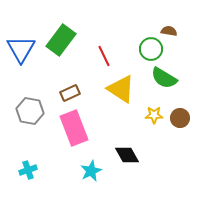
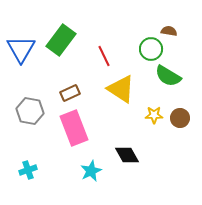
green semicircle: moved 4 px right, 2 px up
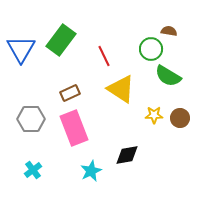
gray hexagon: moved 1 px right, 8 px down; rotated 12 degrees counterclockwise
black diamond: rotated 70 degrees counterclockwise
cyan cross: moved 5 px right; rotated 18 degrees counterclockwise
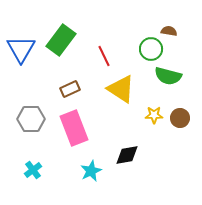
green semicircle: rotated 16 degrees counterclockwise
brown rectangle: moved 4 px up
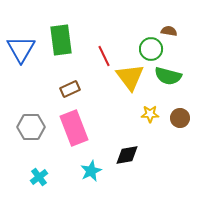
green rectangle: rotated 44 degrees counterclockwise
yellow triangle: moved 9 px right, 12 px up; rotated 20 degrees clockwise
yellow star: moved 4 px left, 1 px up
gray hexagon: moved 8 px down
cyan cross: moved 6 px right, 7 px down
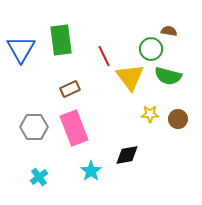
brown circle: moved 2 px left, 1 px down
gray hexagon: moved 3 px right
cyan star: rotated 10 degrees counterclockwise
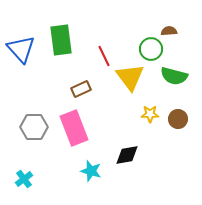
brown semicircle: rotated 14 degrees counterclockwise
blue triangle: rotated 12 degrees counterclockwise
green semicircle: moved 6 px right
brown rectangle: moved 11 px right
cyan star: rotated 20 degrees counterclockwise
cyan cross: moved 15 px left, 2 px down
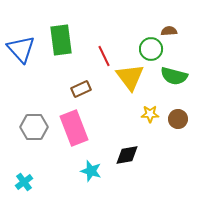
cyan cross: moved 3 px down
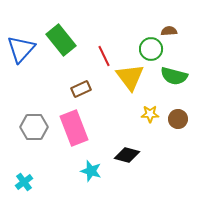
green rectangle: rotated 32 degrees counterclockwise
blue triangle: rotated 24 degrees clockwise
black diamond: rotated 25 degrees clockwise
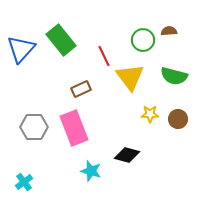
green circle: moved 8 px left, 9 px up
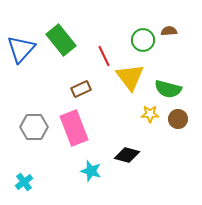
green semicircle: moved 6 px left, 13 px down
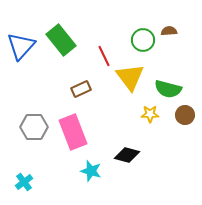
blue triangle: moved 3 px up
brown circle: moved 7 px right, 4 px up
pink rectangle: moved 1 px left, 4 px down
